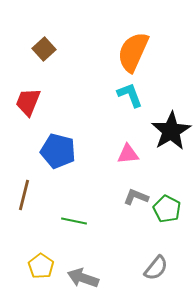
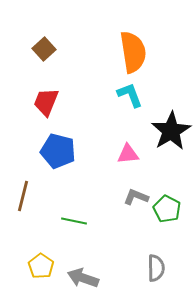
orange semicircle: rotated 147 degrees clockwise
red trapezoid: moved 18 px right
brown line: moved 1 px left, 1 px down
gray semicircle: rotated 40 degrees counterclockwise
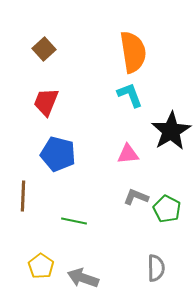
blue pentagon: moved 3 px down
brown line: rotated 12 degrees counterclockwise
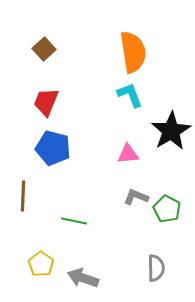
blue pentagon: moved 5 px left, 6 px up
yellow pentagon: moved 2 px up
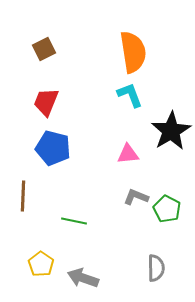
brown square: rotated 15 degrees clockwise
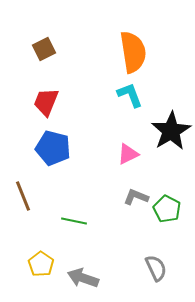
pink triangle: rotated 20 degrees counterclockwise
brown line: rotated 24 degrees counterclockwise
gray semicircle: rotated 24 degrees counterclockwise
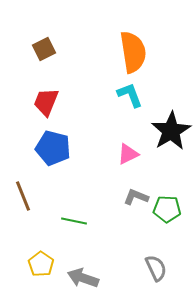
green pentagon: rotated 24 degrees counterclockwise
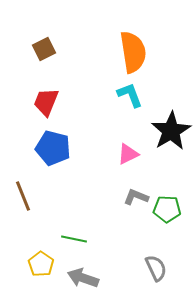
green line: moved 18 px down
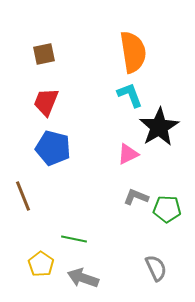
brown square: moved 5 px down; rotated 15 degrees clockwise
black star: moved 12 px left, 4 px up
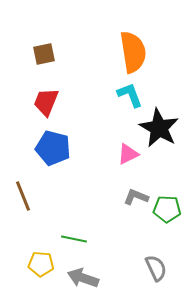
black star: moved 1 px down; rotated 12 degrees counterclockwise
yellow pentagon: rotated 30 degrees counterclockwise
